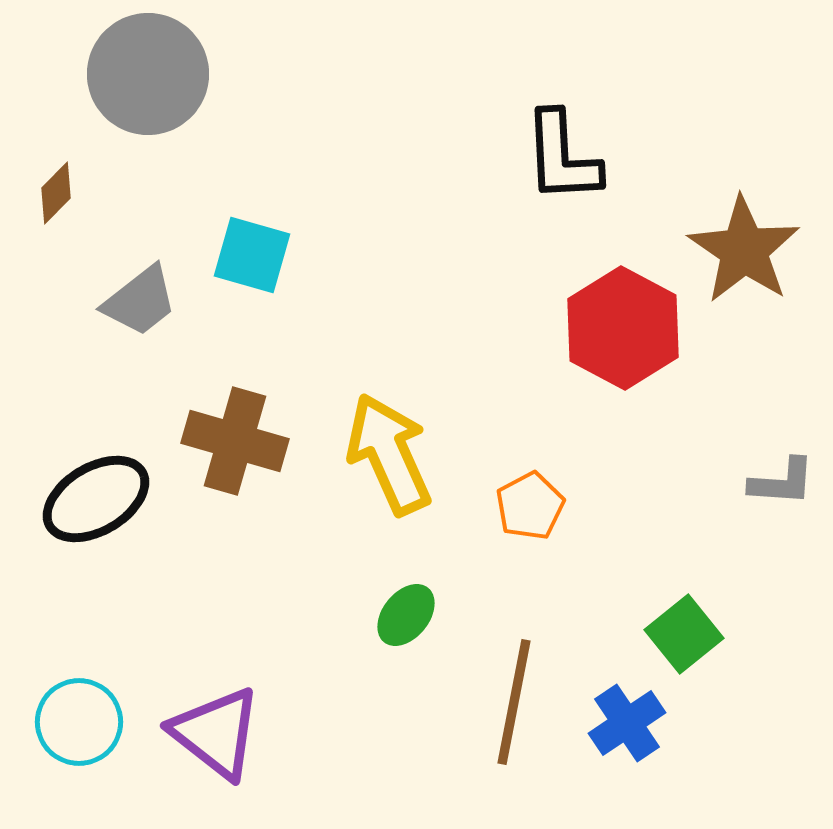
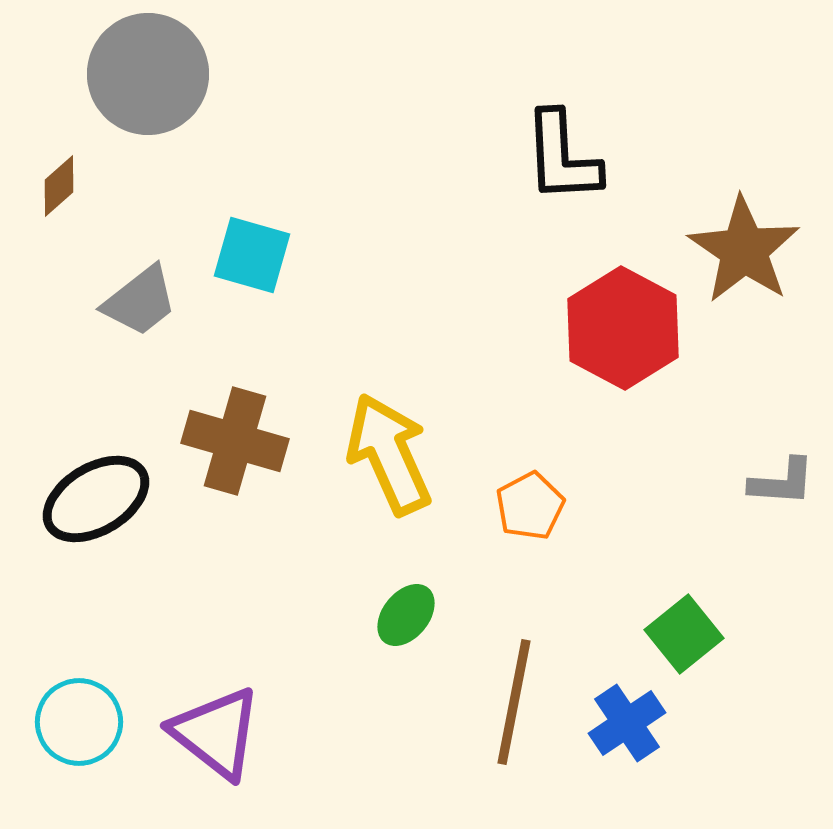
brown diamond: moved 3 px right, 7 px up; rotated 4 degrees clockwise
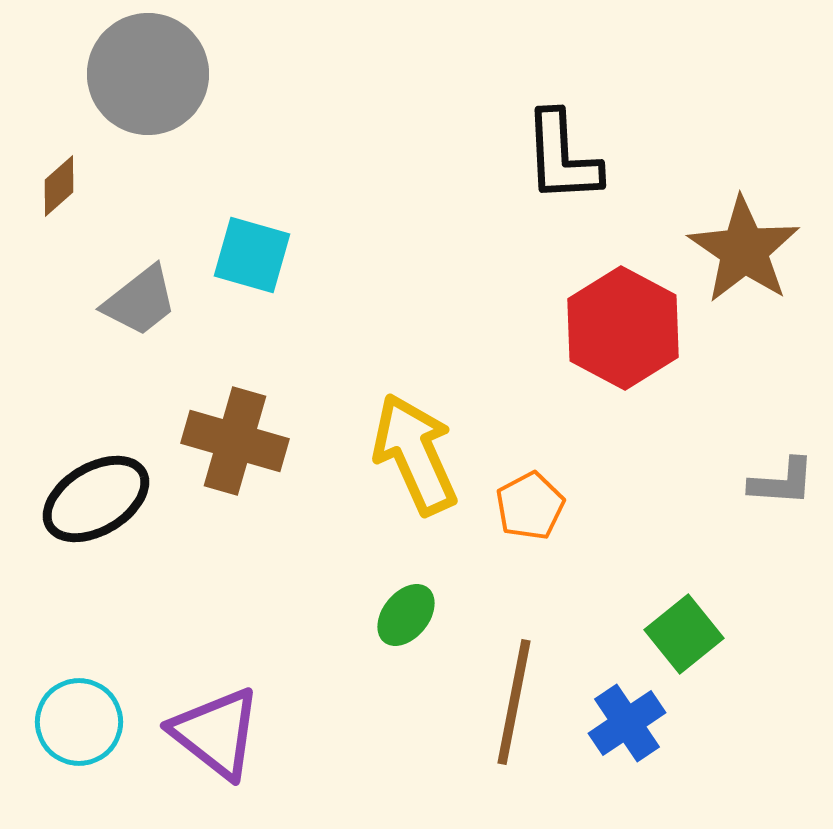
yellow arrow: moved 26 px right
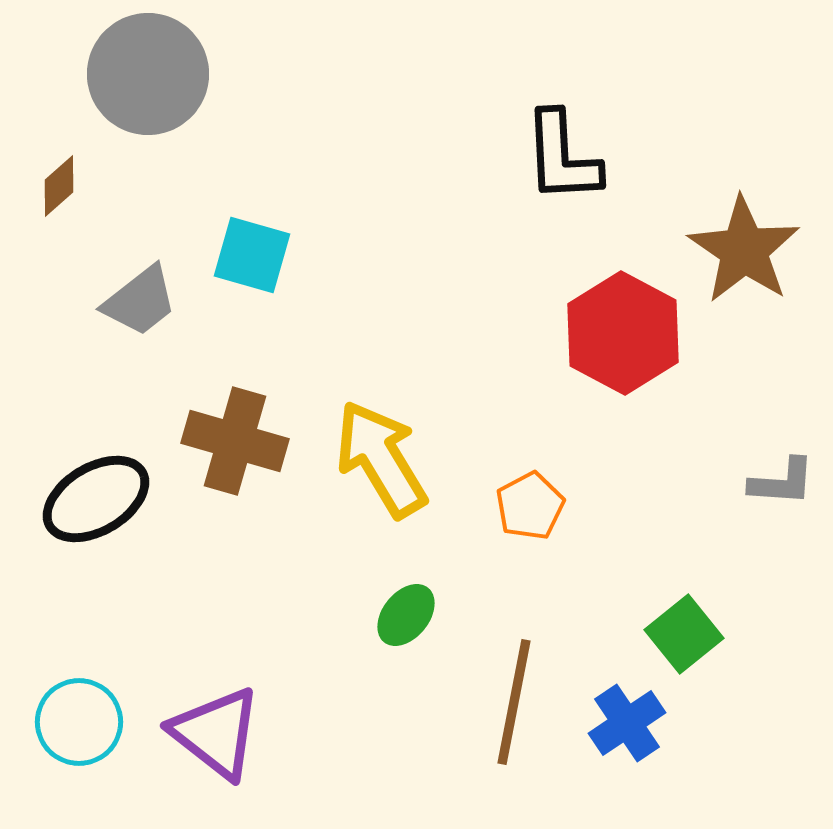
red hexagon: moved 5 px down
yellow arrow: moved 34 px left, 5 px down; rotated 7 degrees counterclockwise
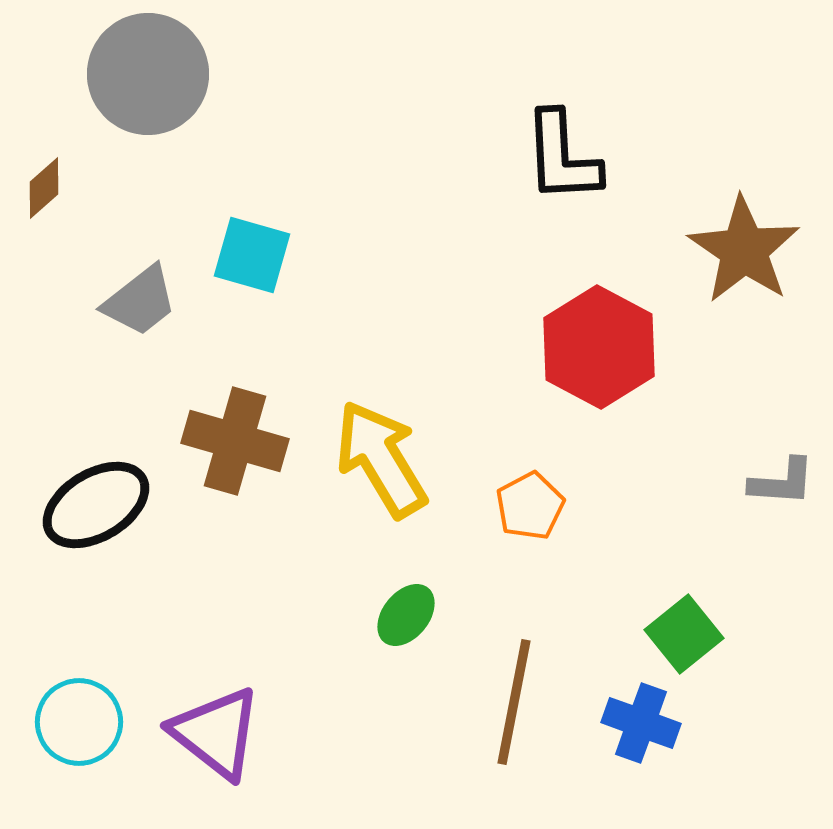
brown diamond: moved 15 px left, 2 px down
red hexagon: moved 24 px left, 14 px down
black ellipse: moved 6 px down
blue cross: moved 14 px right; rotated 36 degrees counterclockwise
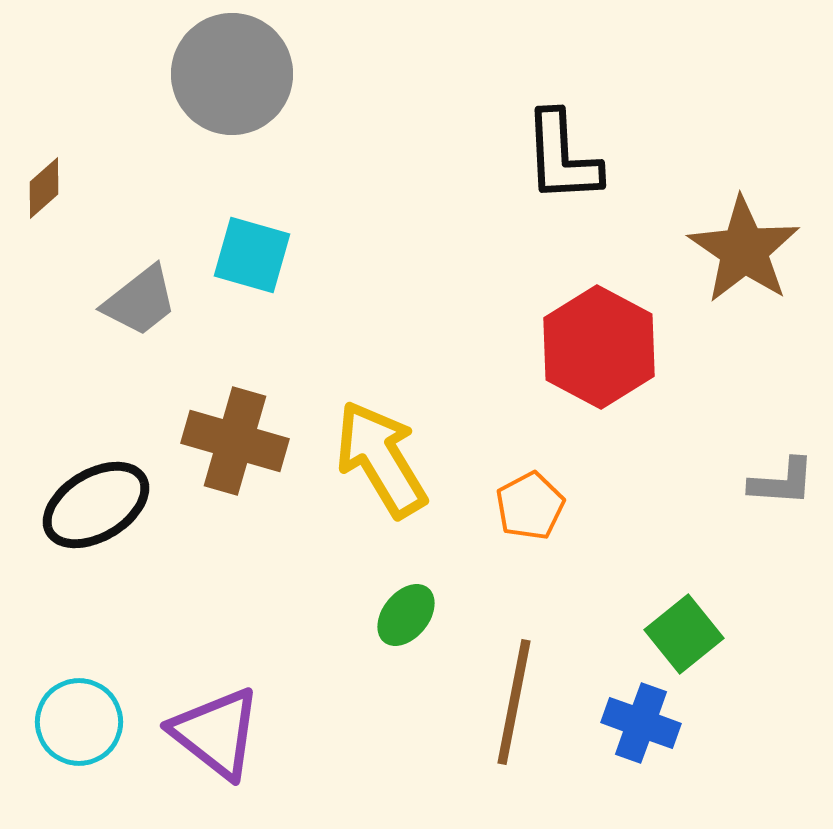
gray circle: moved 84 px right
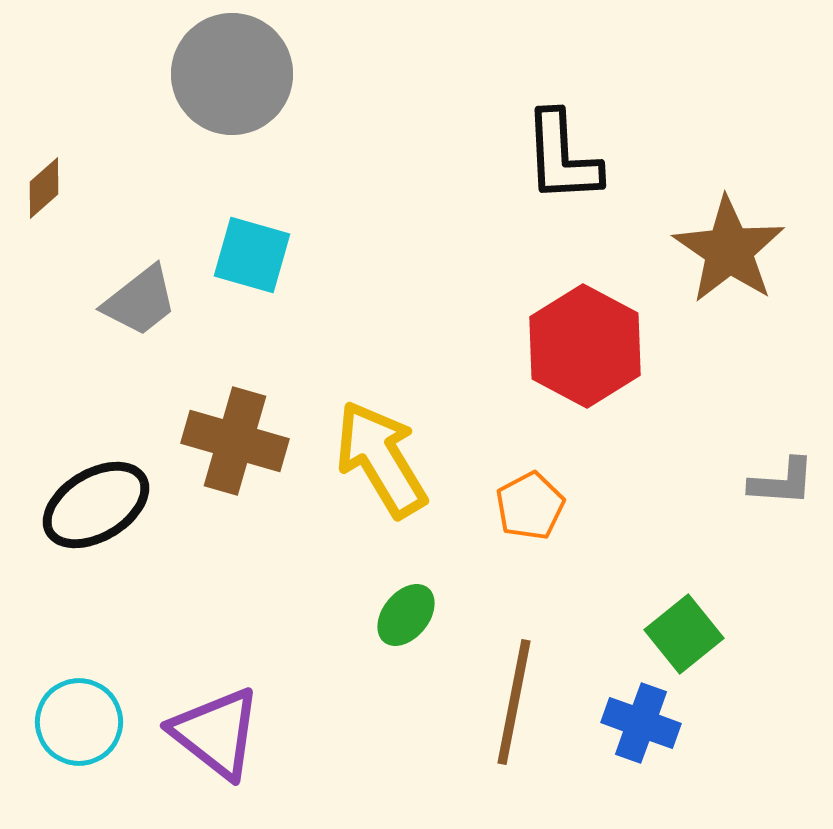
brown star: moved 15 px left
red hexagon: moved 14 px left, 1 px up
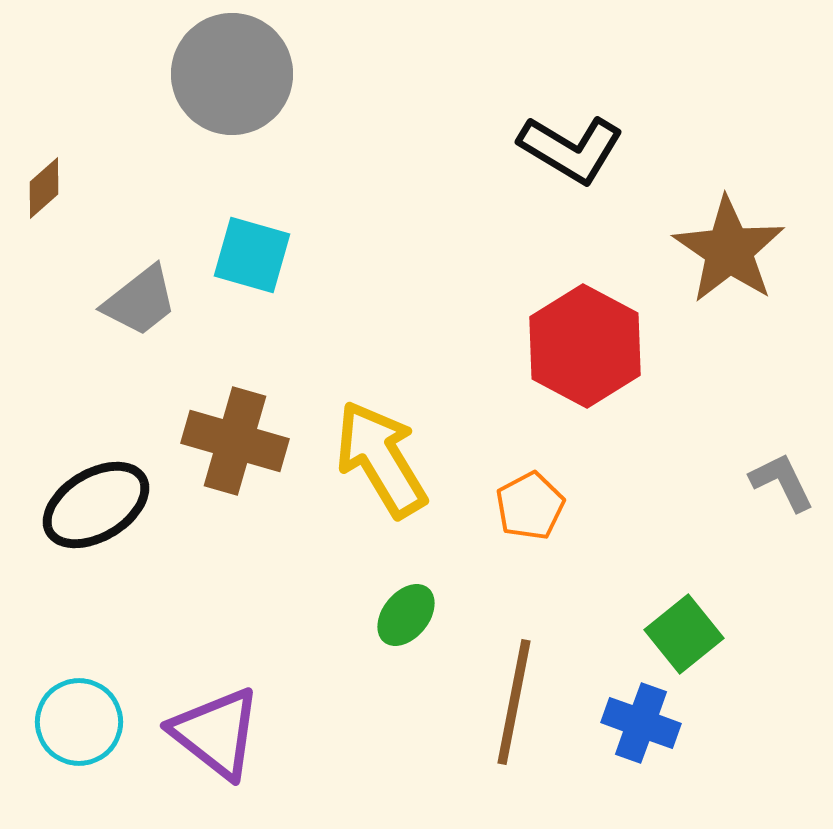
black L-shape: moved 9 px right, 8 px up; rotated 56 degrees counterclockwise
gray L-shape: rotated 120 degrees counterclockwise
